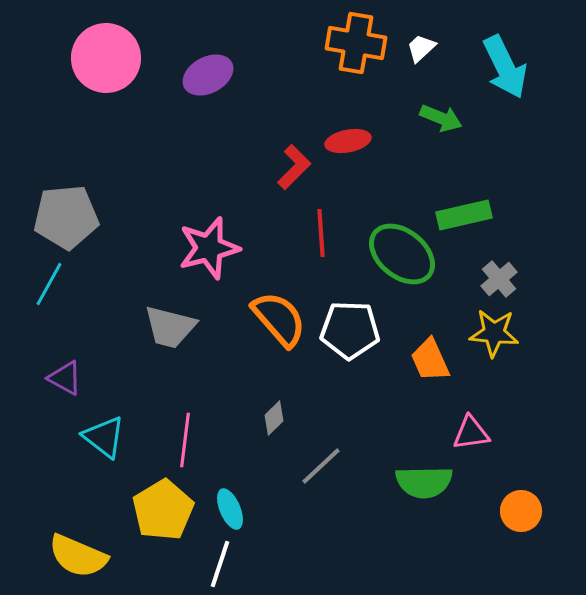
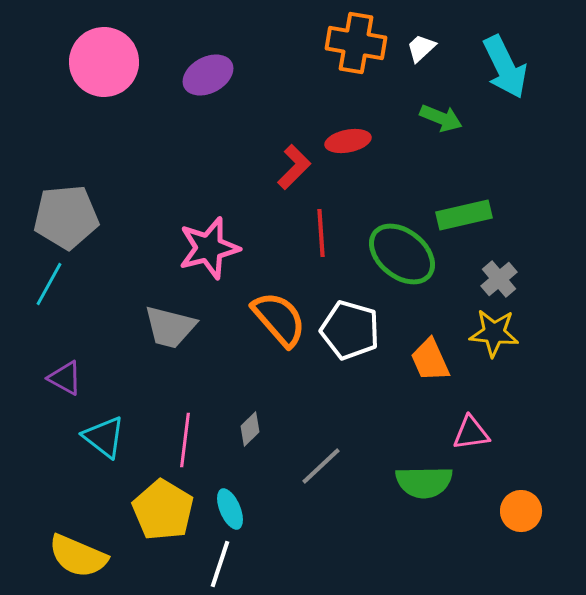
pink circle: moved 2 px left, 4 px down
white pentagon: rotated 14 degrees clockwise
gray diamond: moved 24 px left, 11 px down
yellow pentagon: rotated 10 degrees counterclockwise
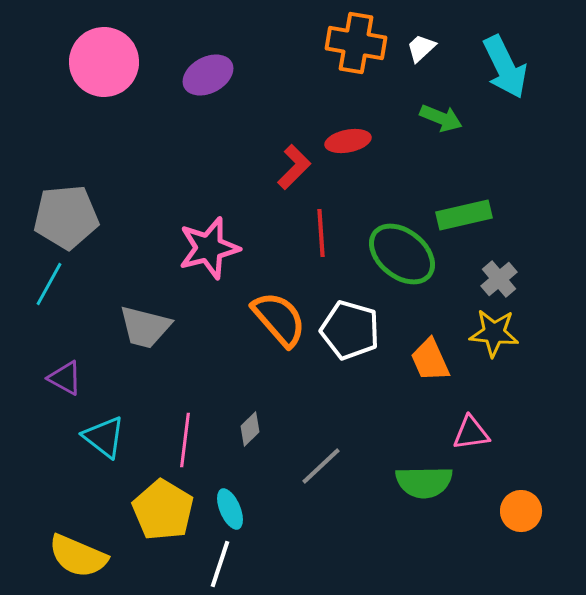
gray trapezoid: moved 25 px left
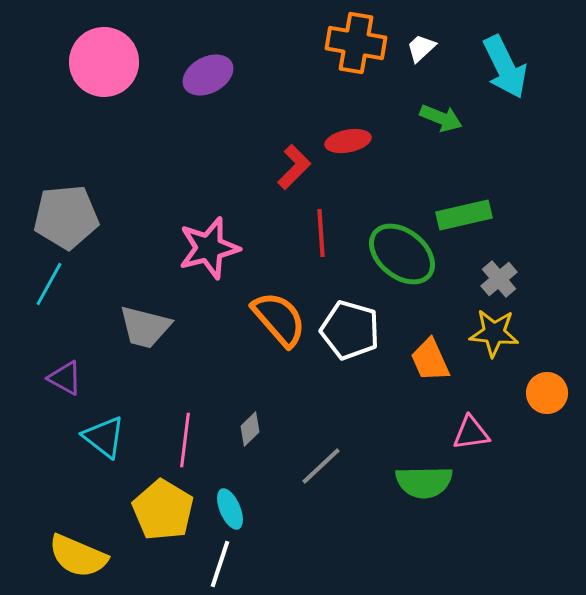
orange circle: moved 26 px right, 118 px up
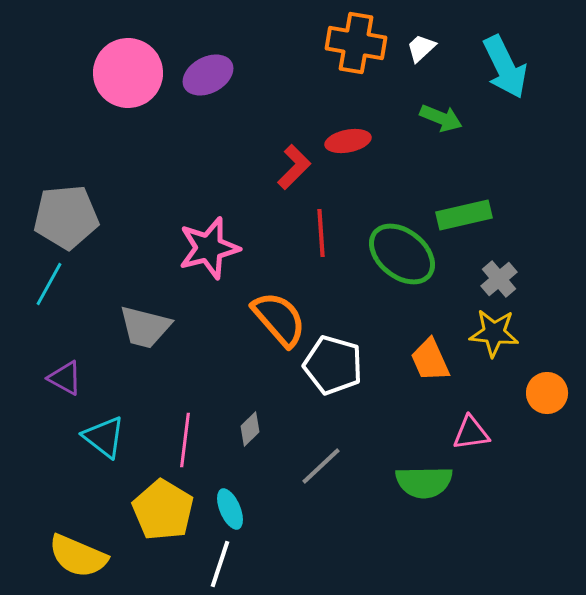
pink circle: moved 24 px right, 11 px down
white pentagon: moved 17 px left, 35 px down
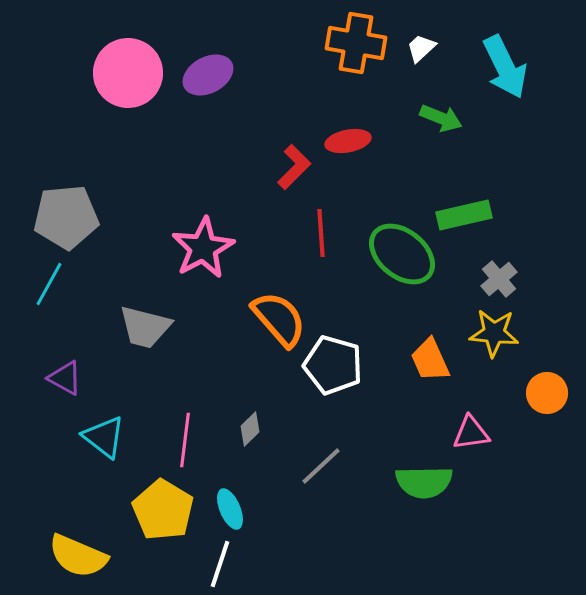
pink star: moved 6 px left; rotated 14 degrees counterclockwise
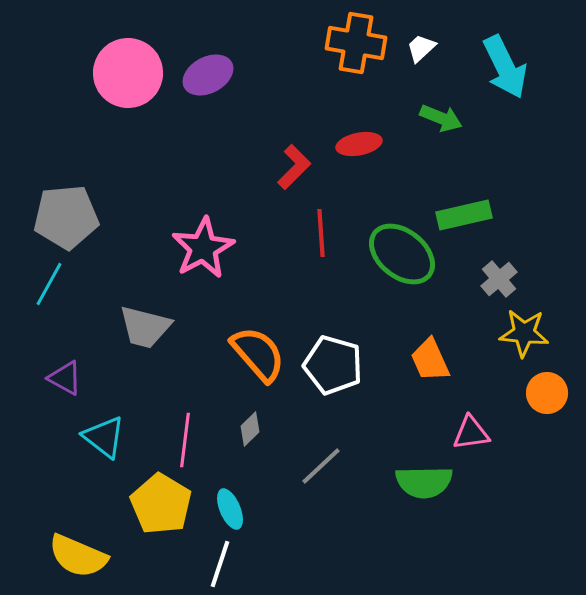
red ellipse: moved 11 px right, 3 px down
orange semicircle: moved 21 px left, 35 px down
yellow star: moved 30 px right
yellow pentagon: moved 2 px left, 6 px up
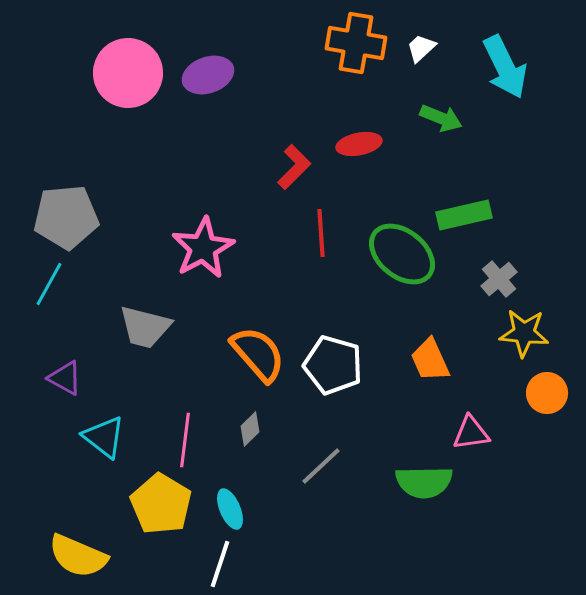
purple ellipse: rotated 9 degrees clockwise
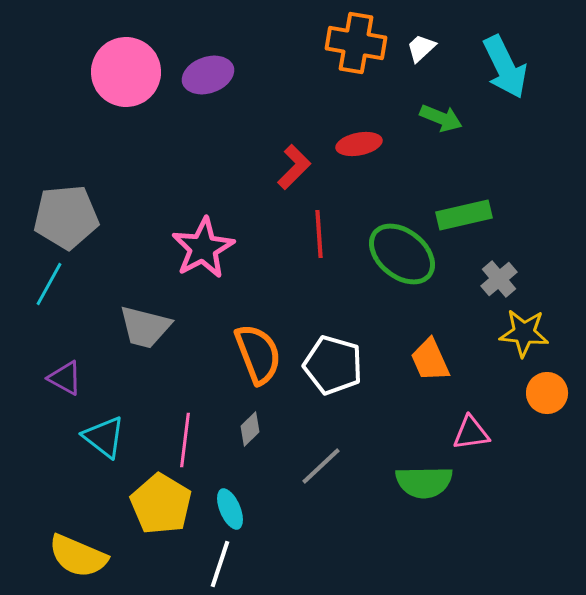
pink circle: moved 2 px left, 1 px up
red line: moved 2 px left, 1 px down
orange semicircle: rotated 20 degrees clockwise
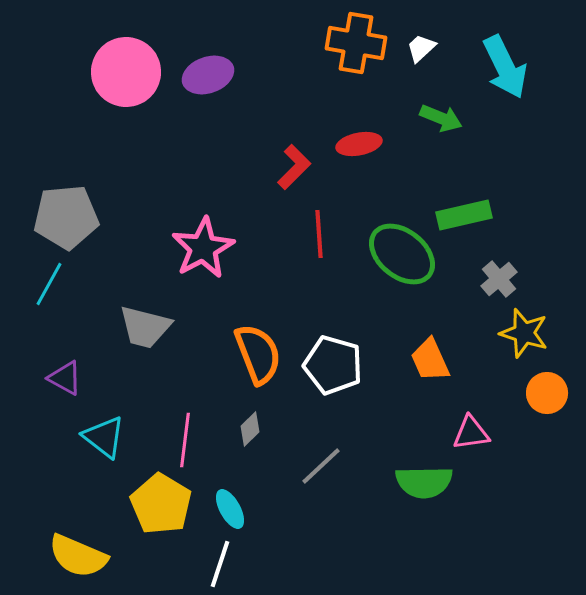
yellow star: rotated 12 degrees clockwise
cyan ellipse: rotated 6 degrees counterclockwise
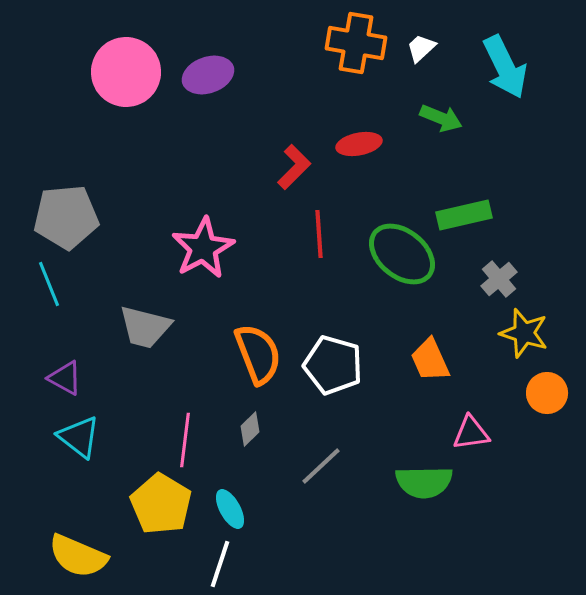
cyan line: rotated 51 degrees counterclockwise
cyan triangle: moved 25 px left
